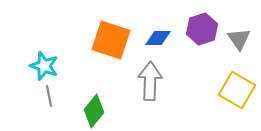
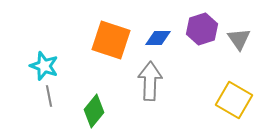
yellow square: moved 3 px left, 10 px down
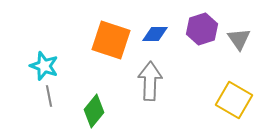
blue diamond: moved 3 px left, 4 px up
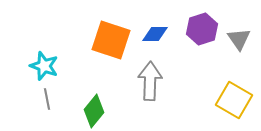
gray line: moved 2 px left, 3 px down
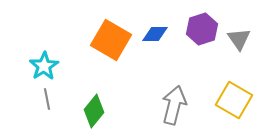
orange square: rotated 12 degrees clockwise
cyan star: rotated 20 degrees clockwise
gray arrow: moved 24 px right, 24 px down; rotated 12 degrees clockwise
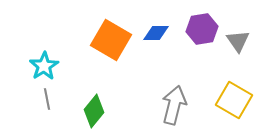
purple hexagon: rotated 8 degrees clockwise
blue diamond: moved 1 px right, 1 px up
gray triangle: moved 1 px left, 2 px down
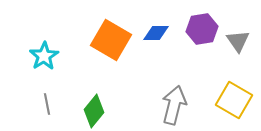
cyan star: moved 10 px up
gray line: moved 5 px down
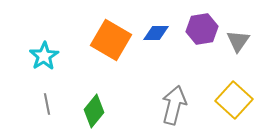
gray triangle: rotated 10 degrees clockwise
yellow square: rotated 12 degrees clockwise
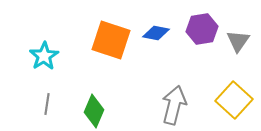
blue diamond: rotated 12 degrees clockwise
orange square: rotated 12 degrees counterclockwise
gray line: rotated 20 degrees clockwise
green diamond: rotated 16 degrees counterclockwise
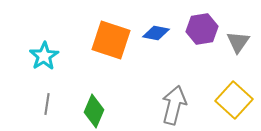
gray triangle: moved 1 px down
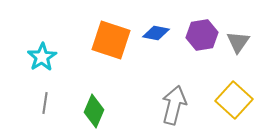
purple hexagon: moved 6 px down
cyan star: moved 2 px left, 1 px down
gray line: moved 2 px left, 1 px up
